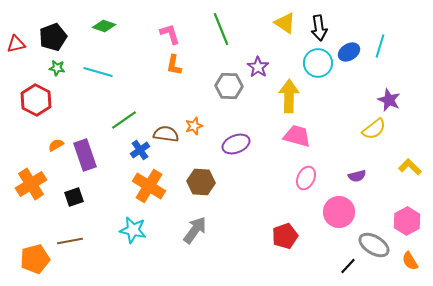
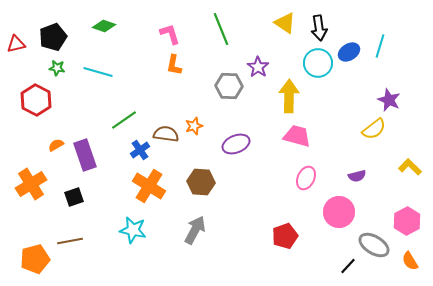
gray arrow at (195, 230): rotated 8 degrees counterclockwise
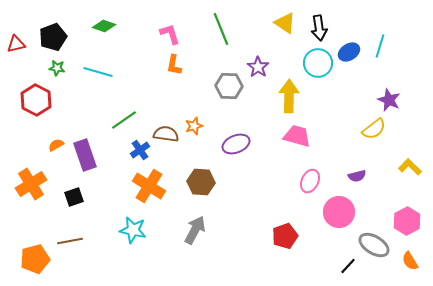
pink ellipse at (306, 178): moved 4 px right, 3 px down
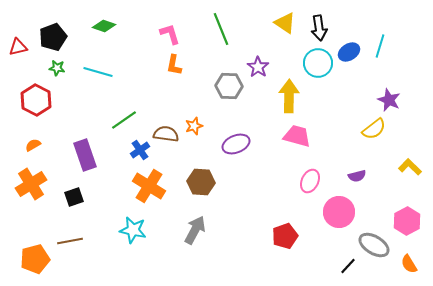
red triangle at (16, 44): moved 2 px right, 3 px down
orange semicircle at (56, 145): moved 23 px left
orange semicircle at (410, 261): moved 1 px left, 3 px down
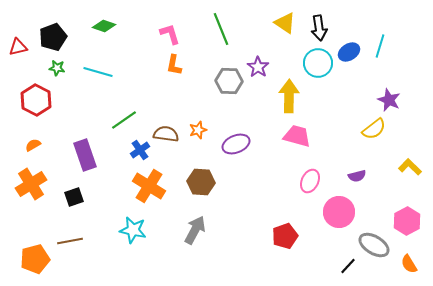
gray hexagon at (229, 86): moved 5 px up
orange star at (194, 126): moved 4 px right, 4 px down
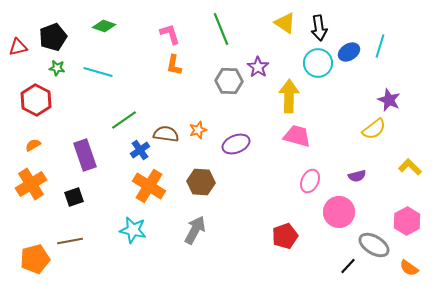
orange semicircle at (409, 264): moved 4 px down; rotated 24 degrees counterclockwise
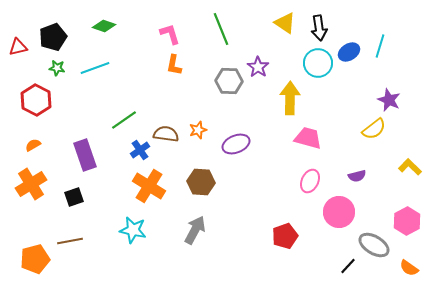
cyan line at (98, 72): moved 3 px left, 4 px up; rotated 36 degrees counterclockwise
yellow arrow at (289, 96): moved 1 px right, 2 px down
pink trapezoid at (297, 136): moved 11 px right, 2 px down
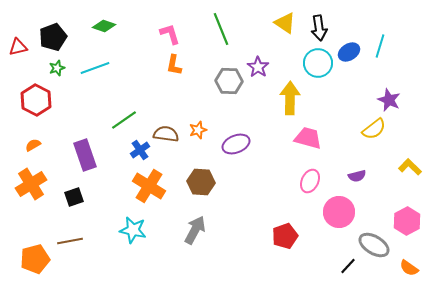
green star at (57, 68): rotated 28 degrees counterclockwise
